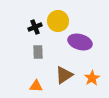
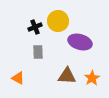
brown triangle: moved 3 px right, 1 px down; rotated 36 degrees clockwise
orange triangle: moved 18 px left, 8 px up; rotated 24 degrees clockwise
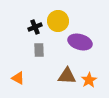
gray rectangle: moved 1 px right, 2 px up
orange star: moved 3 px left, 2 px down
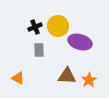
yellow circle: moved 5 px down
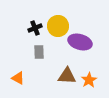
black cross: moved 1 px down
gray rectangle: moved 2 px down
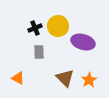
purple ellipse: moved 3 px right
brown triangle: moved 2 px left, 2 px down; rotated 42 degrees clockwise
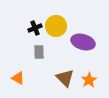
yellow circle: moved 2 px left
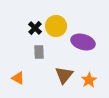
black cross: rotated 24 degrees counterclockwise
brown triangle: moved 1 px left, 3 px up; rotated 24 degrees clockwise
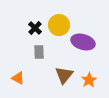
yellow circle: moved 3 px right, 1 px up
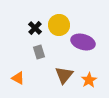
gray rectangle: rotated 16 degrees counterclockwise
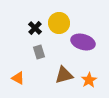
yellow circle: moved 2 px up
brown triangle: rotated 36 degrees clockwise
